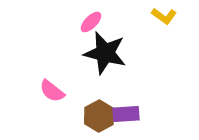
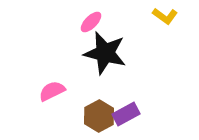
yellow L-shape: moved 1 px right
pink semicircle: rotated 116 degrees clockwise
purple rectangle: rotated 24 degrees counterclockwise
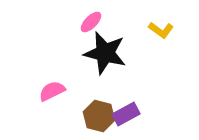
yellow L-shape: moved 4 px left, 14 px down
brown hexagon: rotated 16 degrees counterclockwise
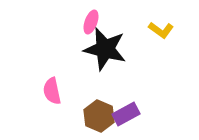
pink ellipse: rotated 25 degrees counterclockwise
black star: moved 4 px up
pink semicircle: rotated 76 degrees counterclockwise
brown hexagon: rotated 8 degrees clockwise
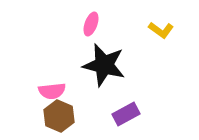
pink ellipse: moved 2 px down
black star: moved 1 px left, 16 px down
pink semicircle: rotated 84 degrees counterclockwise
brown hexagon: moved 40 px left
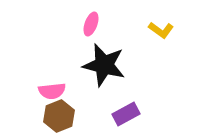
brown hexagon: rotated 16 degrees clockwise
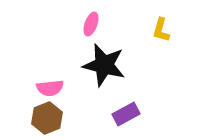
yellow L-shape: rotated 70 degrees clockwise
pink semicircle: moved 2 px left, 3 px up
brown hexagon: moved 12 px left, 2 px down
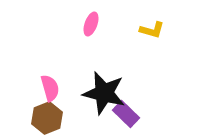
yellow L-shape: moved 9 px left; rotated 90 degrees counterclockwise
black star: moved 28 px down
pink semicircle: rotated 100 degrees counterclockwise
purple rectangle: rotated 72 degrees clockwise
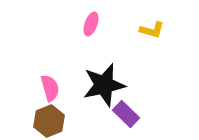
black star: moved 8 px up; rotated 27 degrees counterclockwise
brown hexagon: moved 2 px right, 3 px down
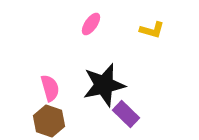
pink ellipse: rotated 15 degrees clockwise
brown hexagon: rotated 20 degrees counterclockwise
